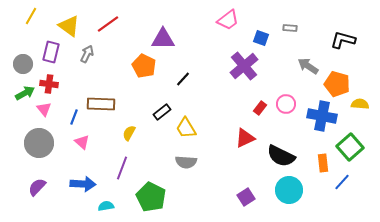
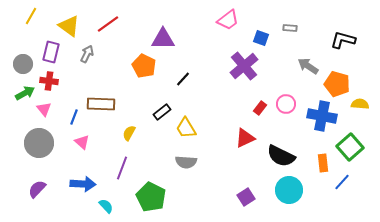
red cross at (49, 84): moved 3 px up
purple semicircle at (37, 187): moved 2 px down
cyan semicircle at (106, 206): rotated 56 degrees clockwise
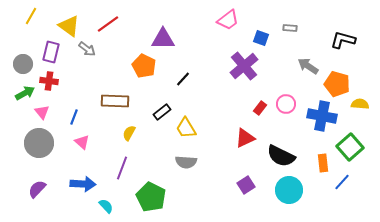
gray arrow at (87, 54): moved 5 px up; rotated 102 degrees clockwise
brown rectangle at (101, 104): moved 14 px right, 3 px up
pink triangle at (44, 109): moved 2 px left, 3 px down
purple square at (246, 197): moved 12 px up
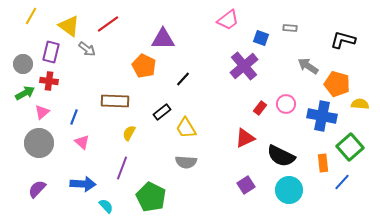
pink triangle at (42, 112): rotated 28 degrees clockwise
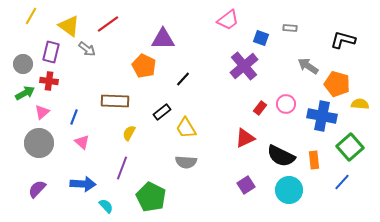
orange rectangle at (323, 163): moved 9 px left, 3 px up
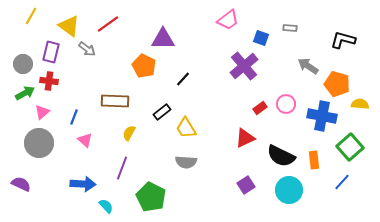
red rectangle at (260, 108): rotated 16 degrees clockwise
pink triangle at (82, 142): moved 3 px right, 2 px up
purple semicircle at (37, 189): moved 16 px left, 5 px up; rotated 72 degrees clockwise
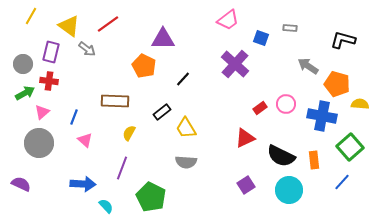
purple cross at (244, 66): moved 9 px left, 2 px up; rotated 8 degrees counterclockwise
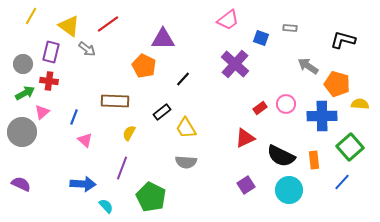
blue cross at (322, 116): rotated 12 degrees counterclockwise
gray circle at (39, 143): moved 17 px left, 11 px up
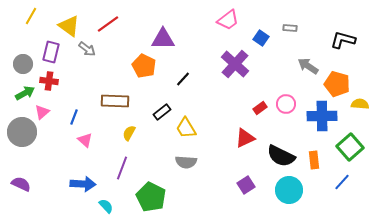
blue square at (261, 38): rotated 14 degrees clockwise
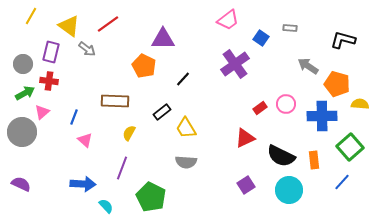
purple cross at (235, 64): rotated 12 degrees clockwise
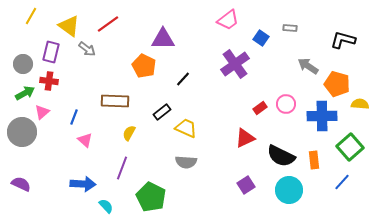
yellow trapezoid at (186, 128): rotated 145 degrees clockwise
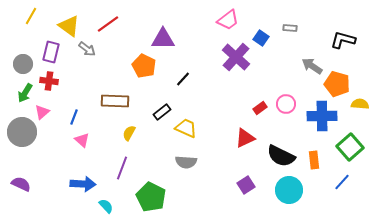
purple cross at (235, 64): moved 1 px right, 7 px up; rotated 12 degrees counterclockwise
gray arrow at (308, 66): moved 4 px right
green arrow at (25, 93): rotated 150 degrees clockwise
pink triangle at (85, 140): moved 3 px left
